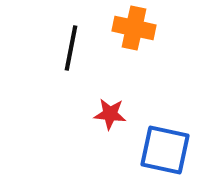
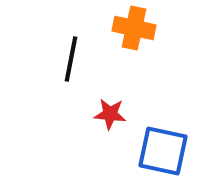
black line: moved 11 px down
blue square: moved 2 px left, 1 px down
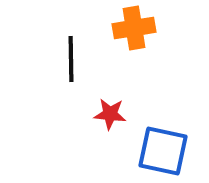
orange cross: rotated 21 degrees counterclockwise
black line: rotated 12 degrees counterclockwise
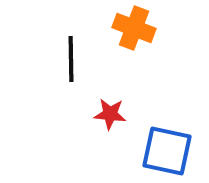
orange cross: rotated 30 degrees clockwise
blue square: moved 4 px right
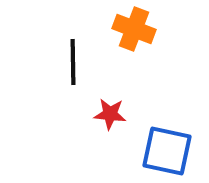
orange cross: moved 1 px down
black line: moved 2 px right, 3 px down
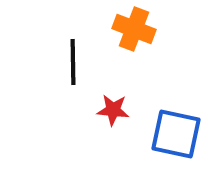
red star: moved 3 px right, 4 px up
blue square: moved 9 px right, 17 px up
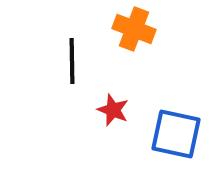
black line: moved 1 px left, 1 px up
red star: rotated 16 degrees clockwise
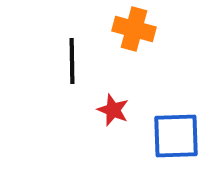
orange cross: rotated 6 degrees counterclockwise
blue square: moved 2 px down; rotated 14 degrees counterclockwise
